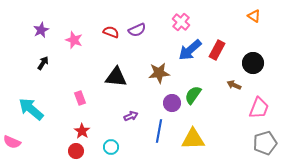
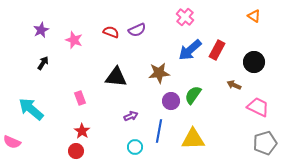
pink cross: moved 4 px right, 5 px up
black circle: moved 1 px right, 1 px up
purple circle: moved 1 px left, 2 px up
pink trapezoid: moved 1 px left, 1 px up; rotated 85 degrees counterclockwise
cyan circle: moved 24 px right
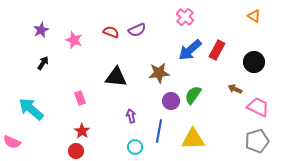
brown arrow: moved 1 px right, 4 px down
purple arrow: rotated 80 degrees counterclockwise
gray pentagon: moved 8 px left, 2 px up
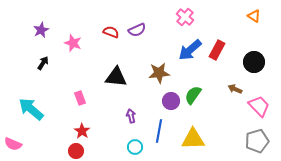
pink star: moved 1 px left, 3 px down
pink trapezoid: moved 1 px right, 1 px up; rotated 20 degrees clockwise
pink semicircle: moved 1 px right, 2 px down
